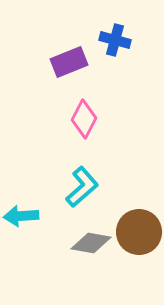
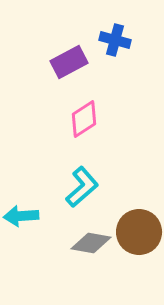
purple rectangle: rotated 6 degrees counterclockwise
pink diamond: rotated 30 degrees clockwise
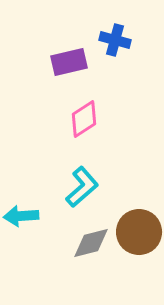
purple rectangle: rotated 15 degrees clockwise
gray diamond: rotated 24 degrees counterclockwise
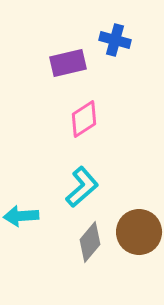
purple rectangle: moved 1 px left, 1 px down
gray diamond: moved 1 px left, 1 px up; rotated 36 degrees counterclockwise
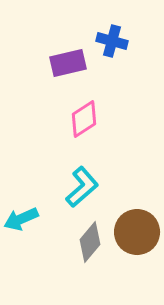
blue cross: moved 3 px left, 1 px down
cyan arrow: moved 3 px down; rotated 20 degrees counterclockwise
brown circle: moved 2 px left
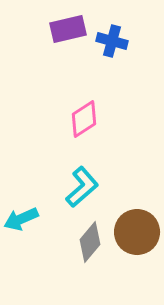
purple rectangle: moved 34 px up
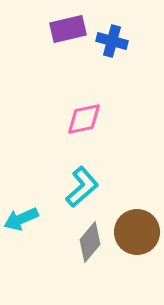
pink diamond: rotated 21 degrees clockwise
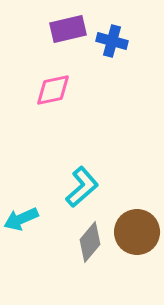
pink diamond: moved 31 px left, 29 px up
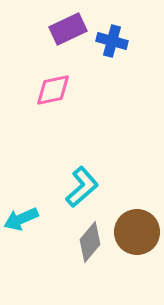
purple rectangle: rotated 12 degrees counterclockwise
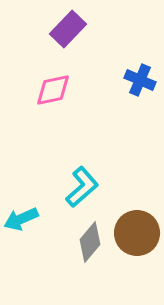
purple rectangle: rotated 21 degrees counterclockwise
blue cross: moved 28 px right, 39 px down; rotated 8 degrees clockwise
brown circle: moved 1 px down
